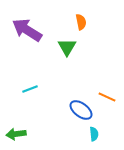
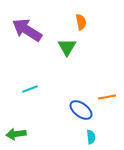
orange line: rotated 36 degrees counterclockwise
cyan semicircle: moved 3 px left, 3 px down
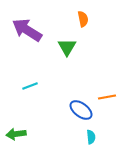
orange semicircle: moved 2 px right, 3 px up
cyan line: moved 3 px up
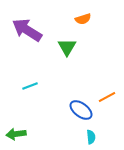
orange semicircle: rotated 84 degrees clockwise
orange line: rotated 18 degrees counterclockwise
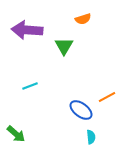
purple arrow: rotated 28 degrees counterclockwise
green triangle: moved 3 px left, 1 px up
green arrow: rotated 132 degrees counterclockwise
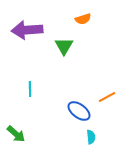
purple arrow: rotated 8 degrees counterclockwise
cyan line: moved 3 px down; rotated 70 degrees counterclockwise
blue ellipse: moved 2 px left, 1 px down
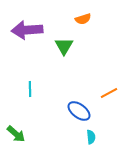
orange line: moved 2 px right, 4 px up
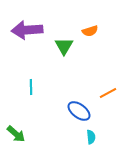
orange semicircle: moved 7 px right, 12 px down
cyan line: moved 1 px right, 2 px up
orange line: moved 1 px left
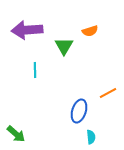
cyan line: moved 4 px right, 17 px up
blue ellipse: rotated 70 degrees clockwise
